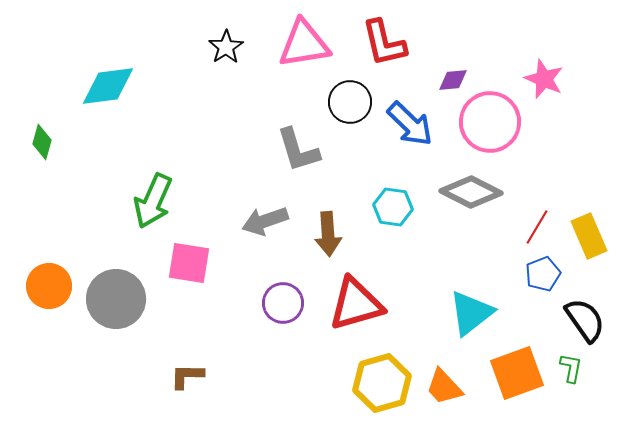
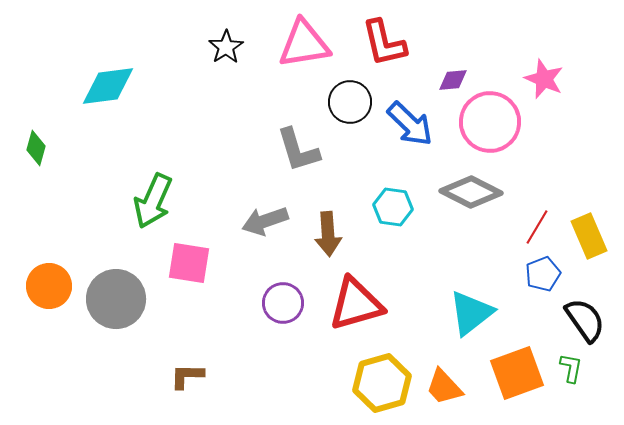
green diamond: moved 6 px left, 6 px down
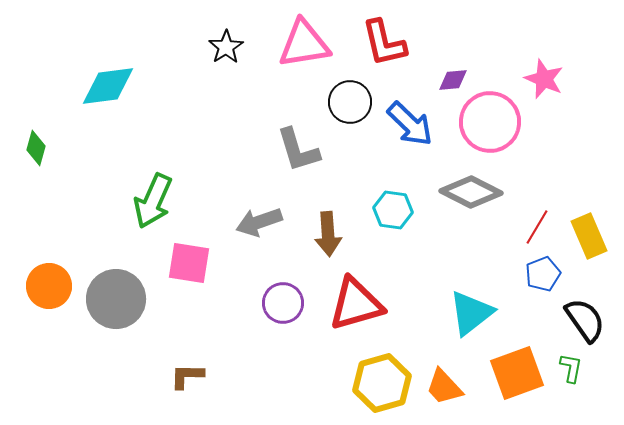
cyan hexagon: moved 3 px down
gray arrow: moved 6 px left, 1 px down
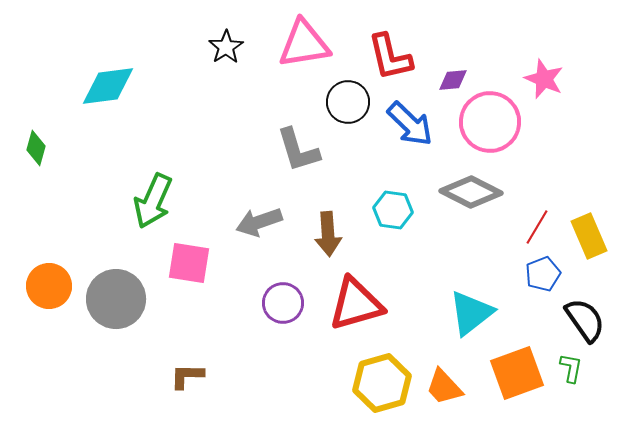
red L-shape: moved 6 px right, 14 px down
black circle: moved 2 px left
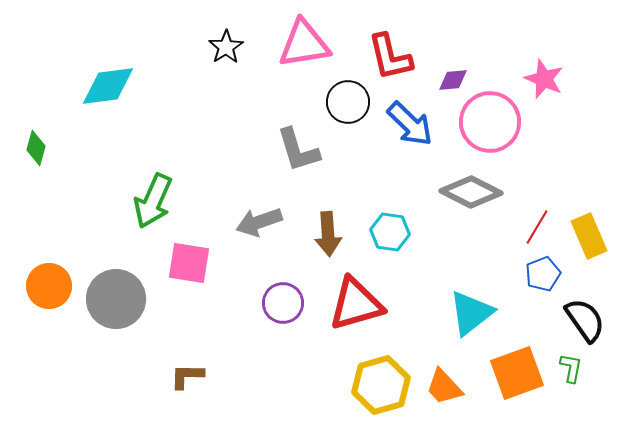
cyan hexagon: moved 3 px left, 22 px down
yellow hexagon: moved 1 px left, 2 px down
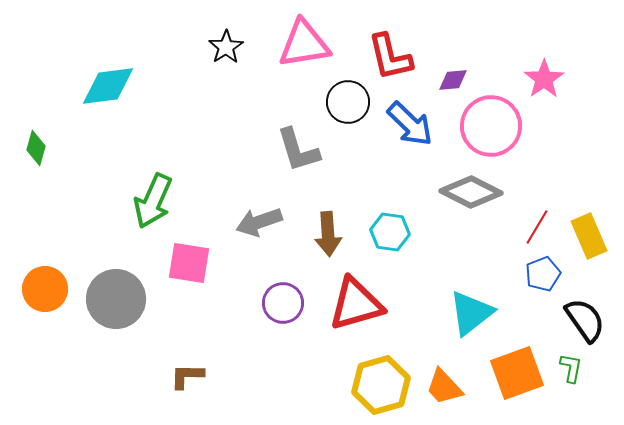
pink star: rotated 15 degrees clockwise
pink circle: moved 1 px right, 4 px down
orange circle: moved 4 px left, 3 px down
